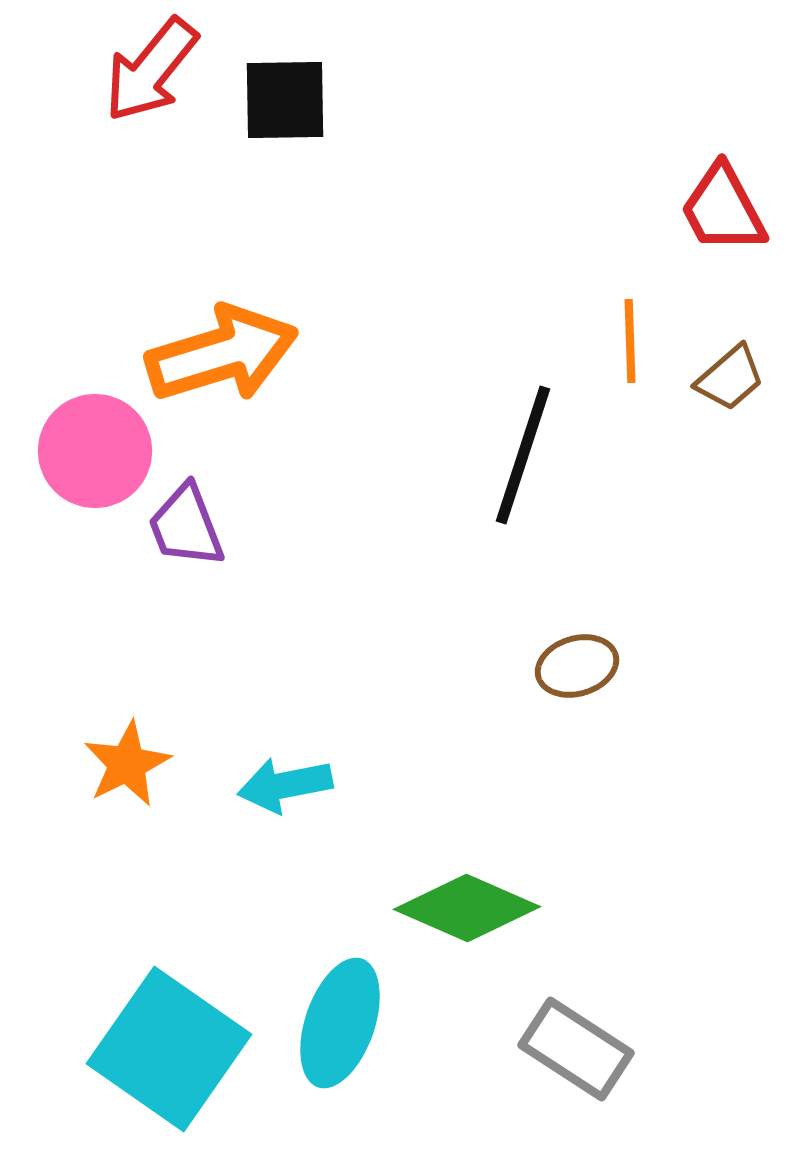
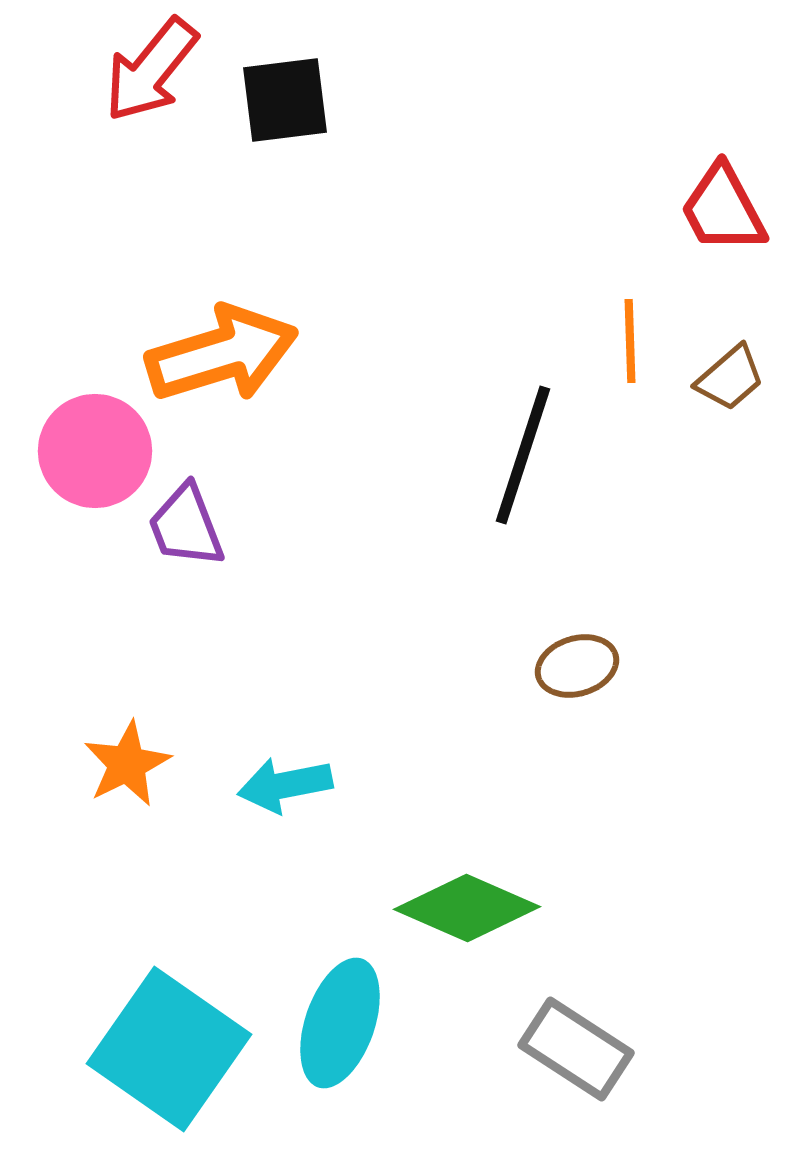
black square: rotated 6 degrees counterclockwise
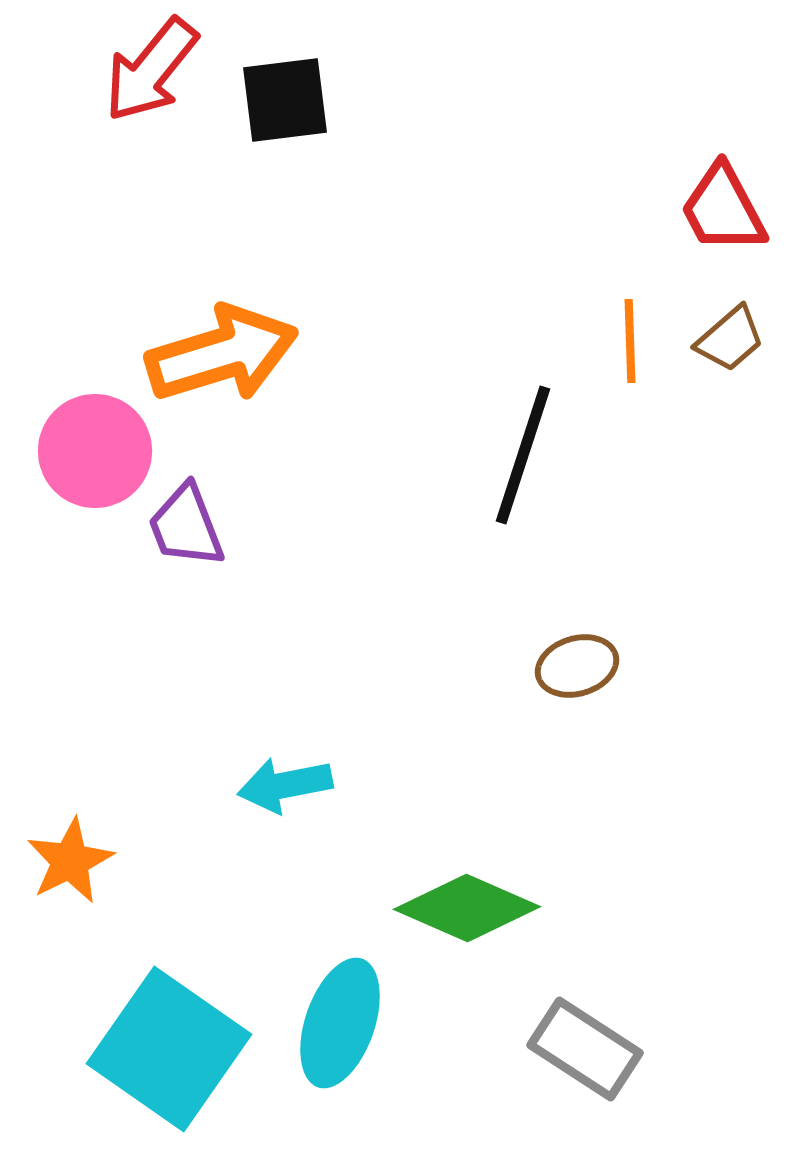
brown trapezoid: moved 39 px up
orange star: moved 57 px left, 97 px down
gray rectangle: moved 9 px right
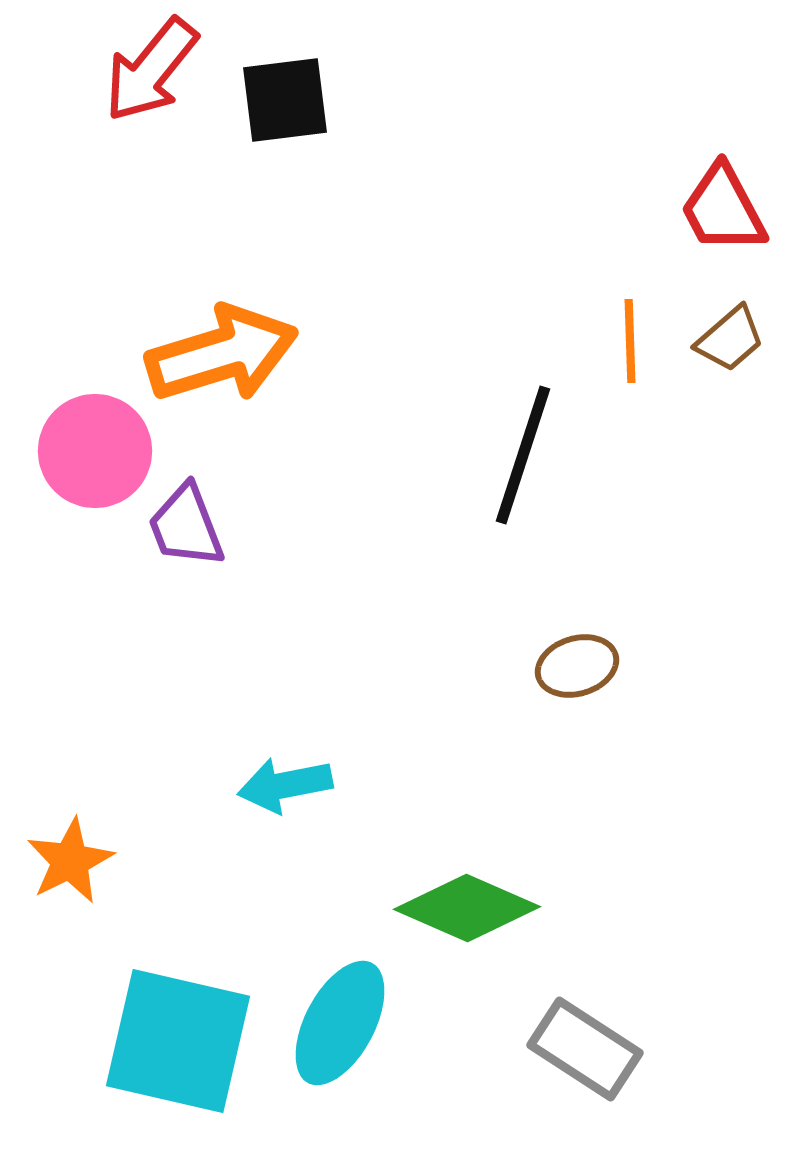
cyan ellipse: rotated 9 degrees clockwise
cyan square: moved 9 px right, 8 px up; rotated 22 degrees counterclockwise
